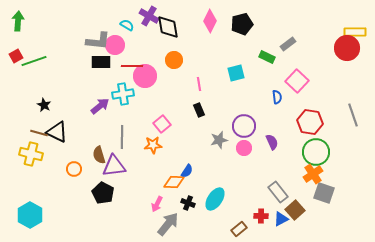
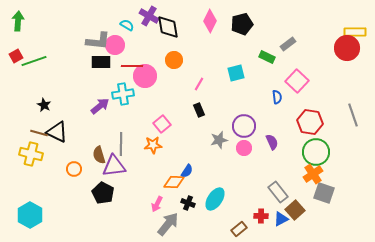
pink line at (199, 84): rotated 40 degrees clockwise
gray line at (122, 137): moved 1 px left, 7 px down
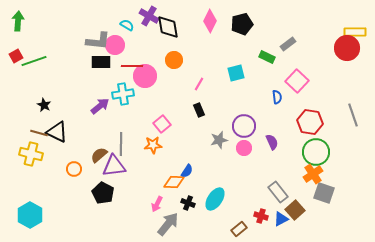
brown semicircle at (99, 155): rotated 66 degrees clockwise
red cross at (261, 216): rotated 16 degrees clockwise
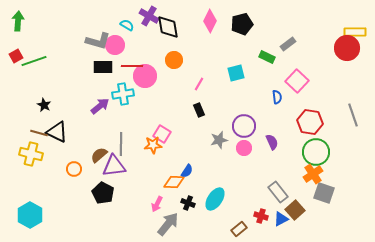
gray L-shape at (98, 41): rotated 10 degrees clockwise
black rectangle at (101, 62): moved 2 px right, 5 px down
pink square at (162, 124): moved 10 px down; rotated 18 degrees counterclockwise
